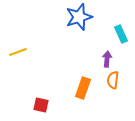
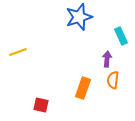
cyan rectangle: moved 2 px down
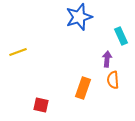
orange semicircle: rotated 12 degrees counterclockwise
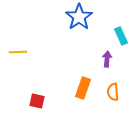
blue star: rotated 16 degrees counterclockwise
yellow line: rotated 18 degrees clockwise
orange semicircle: moved 12 px down
red square: moved 4 px left, 4 px up
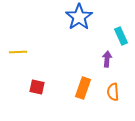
red square: moved 14 px up
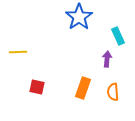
cyan rectangle: moved 3 px left
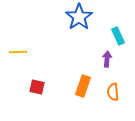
orange rectangle: moved 2 px up
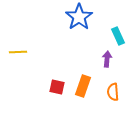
red square: moved 20 px right
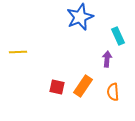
blue star: moved 1 px right; rotated 12 degrees clockwise
orange rectangle: rotated 15 degrees clockwise
